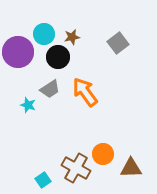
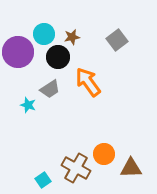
gray square: moved 1 px left, 3 px up
orange arrow: moved 3 px right, 10 px up
orange circle: moved 1 px right
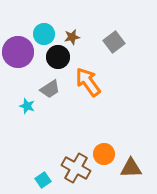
gray square: moved 3 px left, 2 px down
cyan star: moved 1 px left, 1 px down
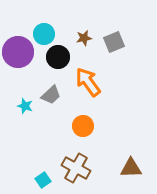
brown star: moved 12 px right, 1 px down
gray square: rotated 15 degrees clockwise
gray trapezoid: moved 1 px right, 6 px down; rotated 10 degrees counterclockwise
cyan star: moved 2 px left
orange circle: moved 21 px left, 28 px up
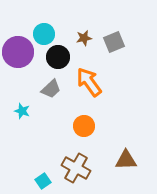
orange arrow: moved 1 px right
gray trapezoid: moved 6 px up
cyan star: moved 3 px left, 5 px down
orange circle: moved 1 px right
brown triangle: moved 5 px left, 8 px up
cyan square: moved 1 px down
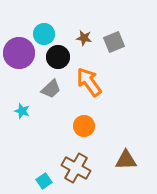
brown star: rotated 21 degrees clockwise
purple circle: moved 1 px right, 1 px down
cyan square: moved 1 px right
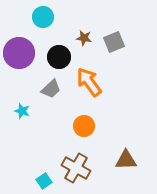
cyan circle: moved 1 px left, 17 px up
black circle: moved 1 px right
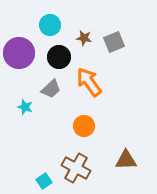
cyan circle: moved 7 px right, 8 px down
cyan star: moved 3 px right, 4 px up
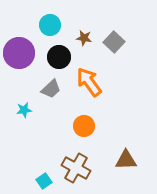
gray square: rotated 25 degrees counterclockwise
cyan star: moved 1 px left, 3 px down; rotated 28 degrees counterclockwise
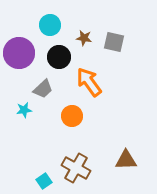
gray square: rotated 30 degrees counterclockwise
gray trapezoid: moved 8 px left
orange circle: moved 12 px left, 10 px up
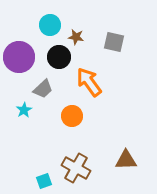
brown star: moved 8 px left, 1 px up
purple circle: moved 4 px down
cyan star: rotated 21 degrees counterclockwise
cyan square: rotated 14 degrees clockwise
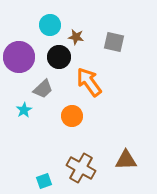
brown cross: moved 5 px right
